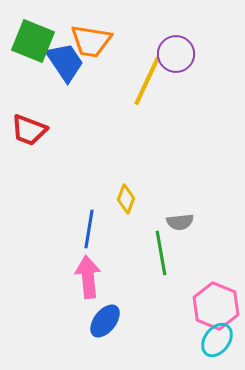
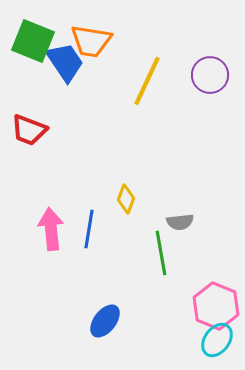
purple circle: moved 34 px right, 21 px down
pink arrow: moved 37 px left, 48 px up
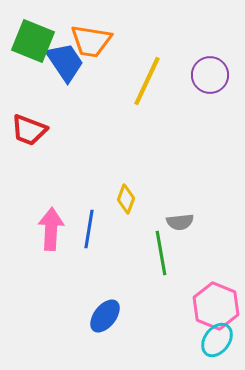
pink arrow: rotated 9 degrees clockwise
blue ellipse: moved 5 px up
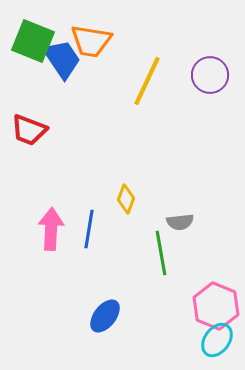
blue trapezoid: moved 3 px left, 3 px up
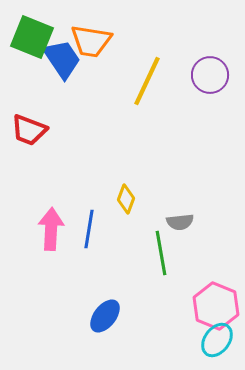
green square: moved 1 px left, 4 px up
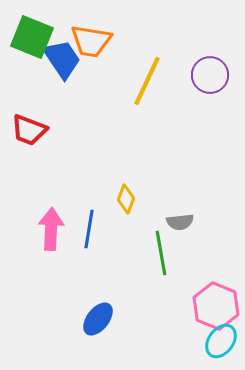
blue ellipse: moved 7 px left, 3 px down
cyan ellipse: moved 4 px right, 1 px down
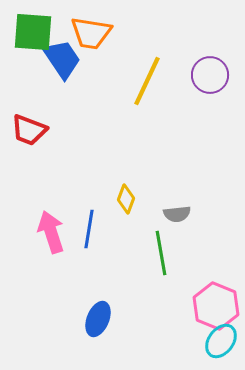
green square: moved 1 px right, 5 px up; rotated 18 degrees counterclockwise
orange trapezoid: moved 8 px up
gray semicircle: moved 3 px left, 8 px up
pink arrow: moved 3 px down; rotated 21 degrees counterclockwise
blue ellipse: rotated 16 degrees counterclockwise
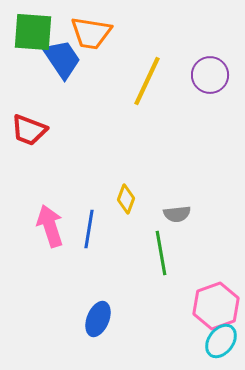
pink arrow: moved 1 px left, 6 px up
pink hexagon: rotated 18 degrees clockwise
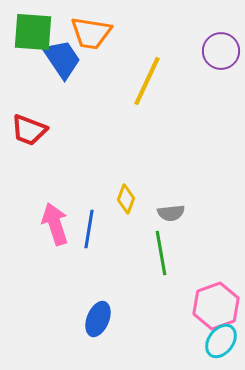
purple circle: moved 11 px right, 24 px up
gray semicircle: moved 6 px left, 1 px up
pink arrow: moved 5 px right, 2 px up
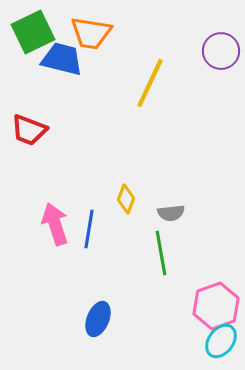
green square: rotated 30 degrees counterclockwise
blue trapezoid: rotated 42 degrees counterclockwise
yellow line: moved 3 px right, 2 px down
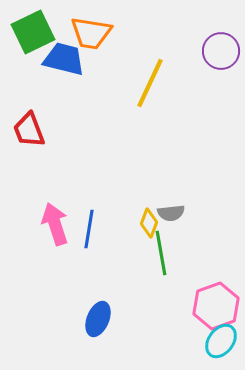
blue trapezoid: moved 2 px right
red trapezoid: rotated 48 degrees clockwise
yellow diamond: moved 23 px right, 24 px down
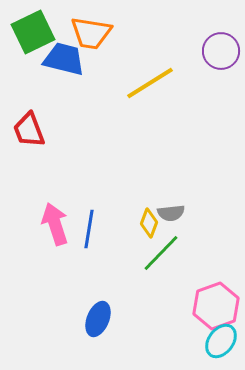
yellow line: rotated 33 degrees clockwise
green line: rotated 54 degrees clockwise
